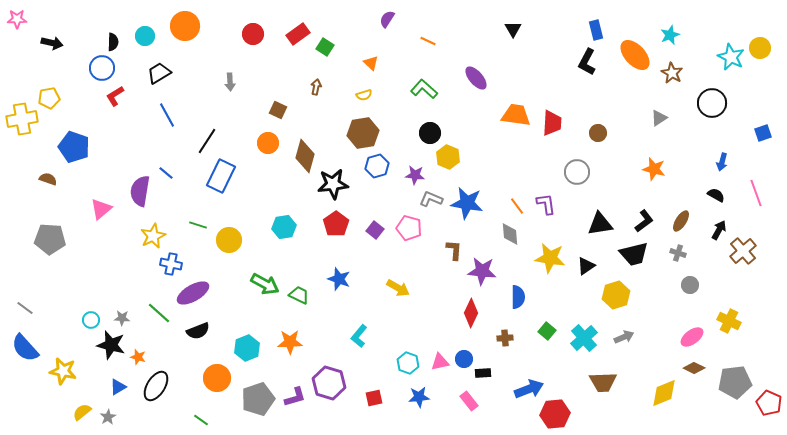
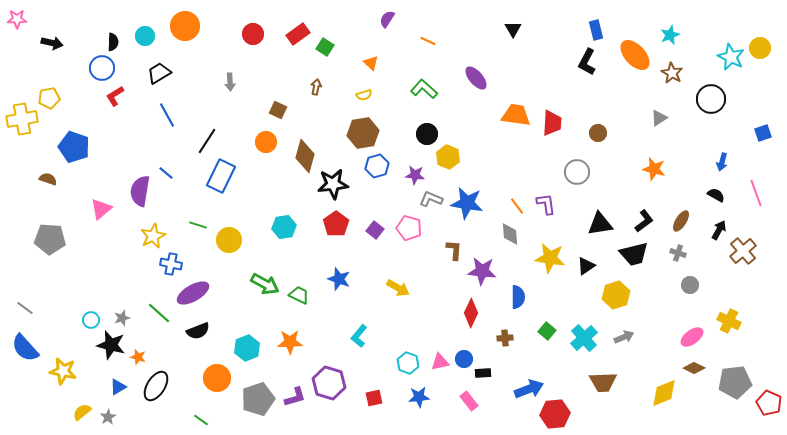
black circle at (712, 103): moved 1 px left, 4 px up
black circle at (430, 133): moved 3 px left, 1 px down
orange circle at (268, 143): moved 2 px left, 1 px up
gray star at (122, 318): rotated 21 degrees counterclockwise
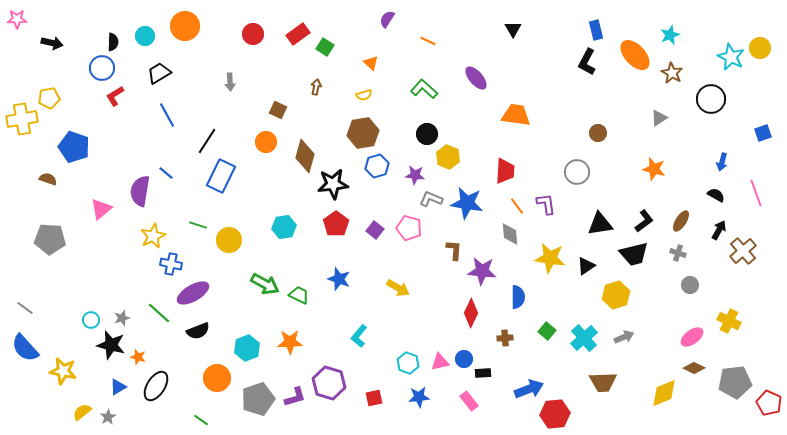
red trapezoid at (552, 123): moved 47 px left, 48 px down
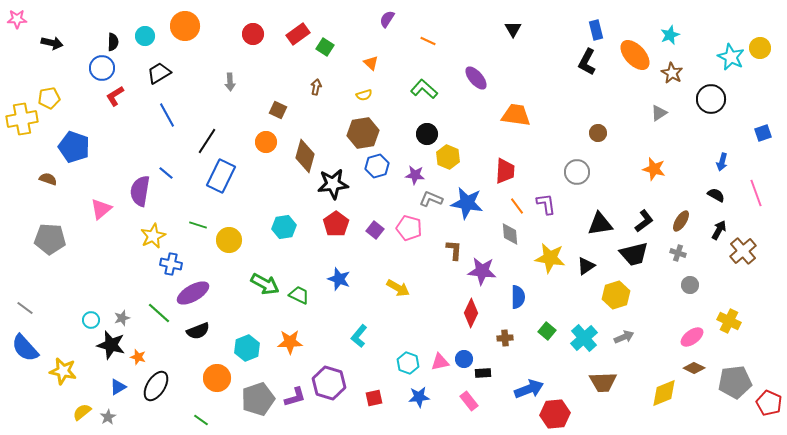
gray triangle at (659, 118): moved 5 px up
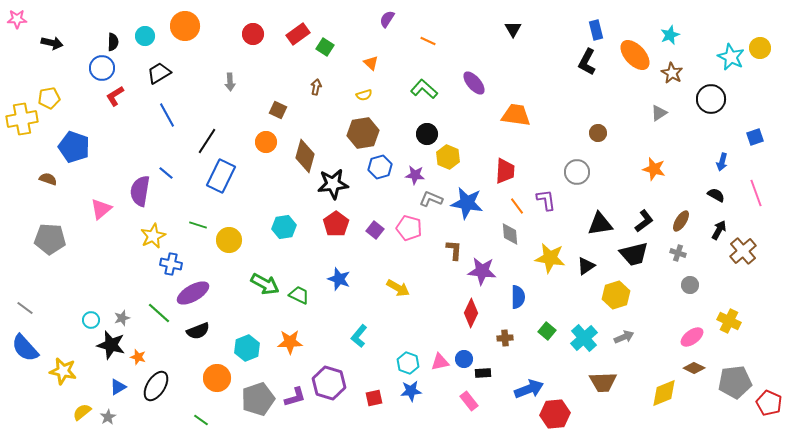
purple ellipse at (476, 78): moved 2 px left, 5 px down
blue square at (763, 133): moved 8 px left, 4 px down
blue hexagon at (377, 166): moved 3 px right, 1 px down
purple L-shape at (546, 204): moved 4 px up
blue star at (419, 397): moved 8 px left, 6 px up
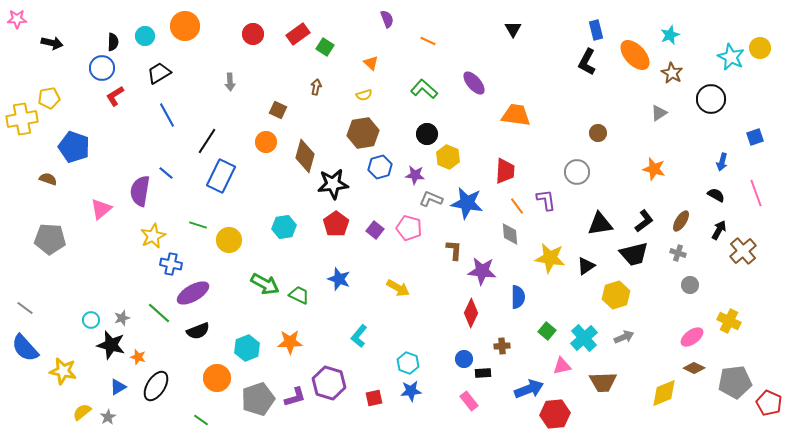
purple semicircle at (387, 19): rotated 126 degrees clockwise
brown cross at (505, 338): moved 3 px left, 8 px down
pink triangle at (440, 362): moved 122 px right, 4 px down
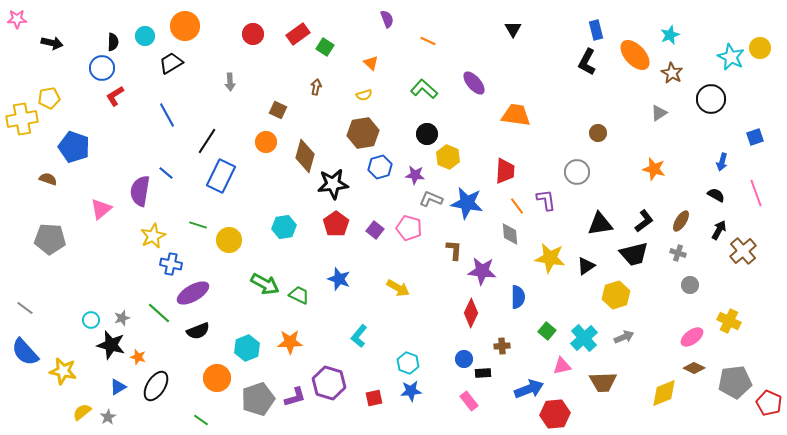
black trapezoid at (159, 73): moved 12 px right, 10 px up
blue semicircle at (25, 348): moved 4 px down
